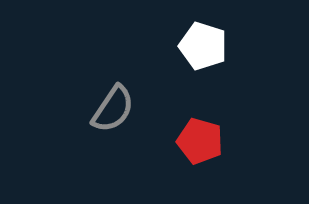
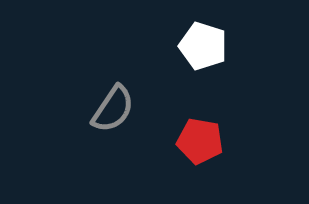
red pentagon: rotated 6 degrees counterclockwise
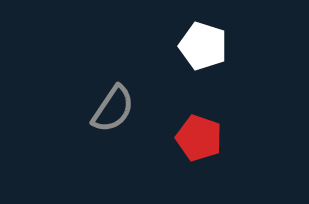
red pentagon: moved 1 px left, 3 px up; rotated 9 degrees clockwise
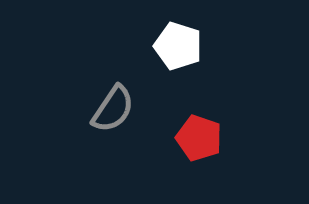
white pentagon: moved 25 px left
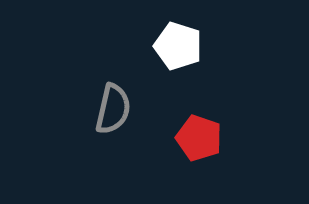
gray semicircle: rotated 21 degrees counterclockwise
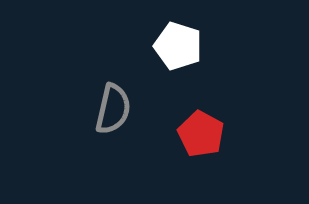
red pentagon: moved 2 px right, 4 px up; rotated 9 degrees clockwise
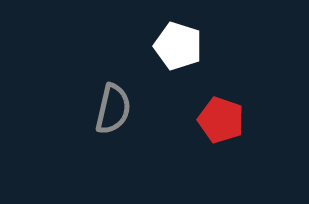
red pentagon: moved 20 px right, 14 px up; rotated 9 degrees counterclockwise
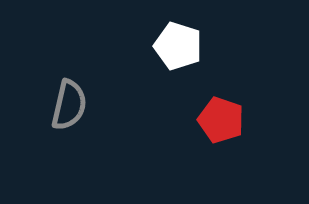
gray semicircle: moved 44 px left, 4 px up
